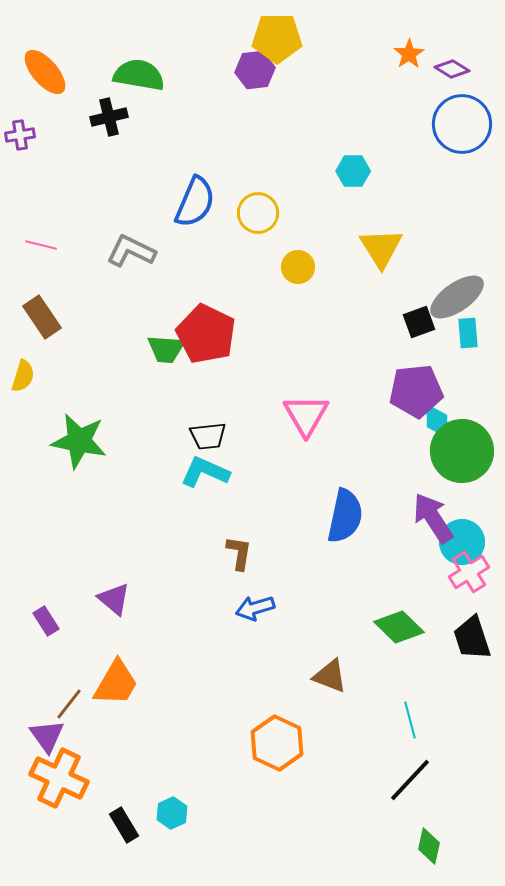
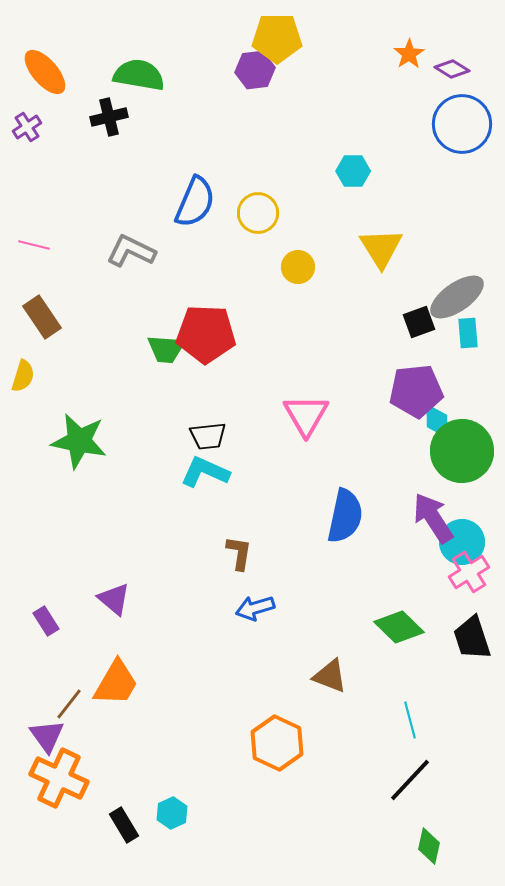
purple cross at (20, 135): moved 7 px right, 8 px up; rotated 24 degrees counterclockwise
pink line at (41, 245): moved 7 px left
red pentagon at (206, 334): rotated 24 degrees counterclockwise
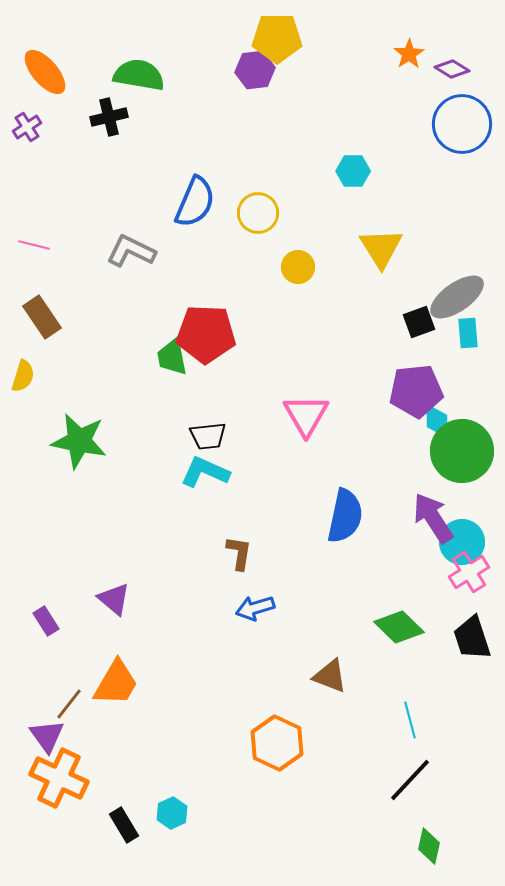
green trapezoid at (166, 349): moved 6 px right, 8 px down; rotated 75 degrees clockwise
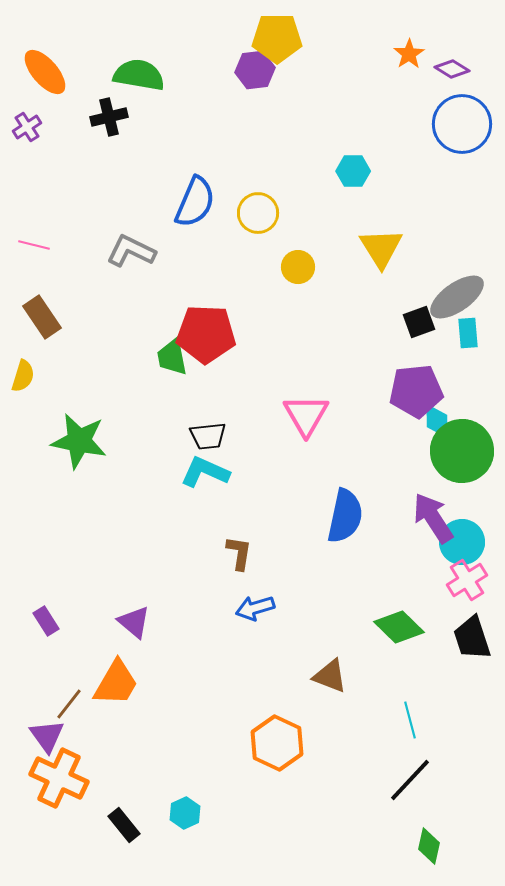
pink cross at (469, 572): moved 2 px left, 8 px down
purple triangle at (114, 599): moved 20 px right, 23 px down
cyan hexagon at (172, 813): moved 13 px right
black rectangle at (124, 825): rotated 8 degrees counterclockwise
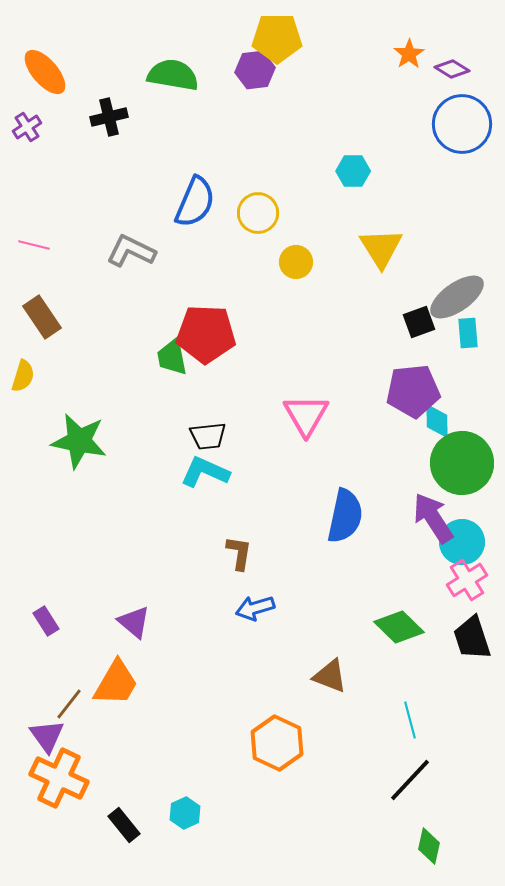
green semicircle at (139, 75): moved 34 px right
yellow circle at (298, 267): moved 2 px left, 5 px up
purple pentagon at (416, 391): moved 3 px left
green circle at (462, 451): moved 12 px down
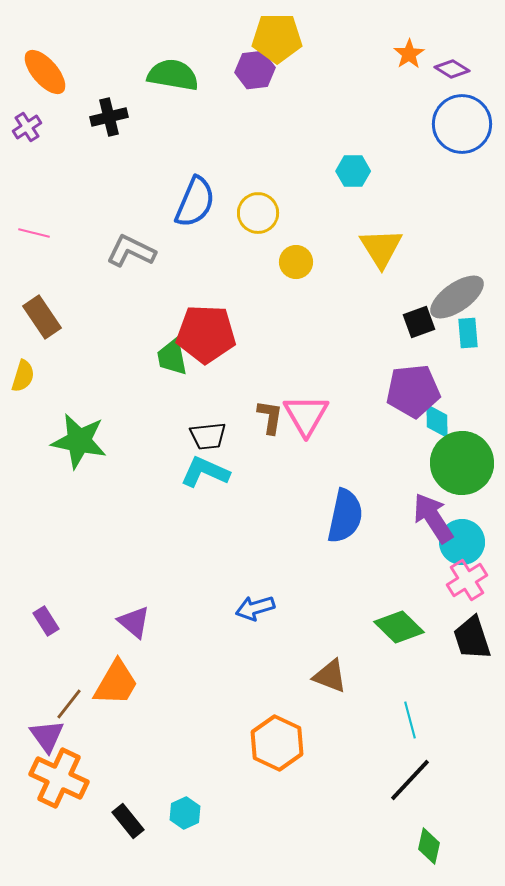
pink line at (34, 245): moved 12 px up
brown L-shape at (239, 553): moved 31 px right, 136 px up
black rectangle at (124, 825): moved 4 px right, 4 px up
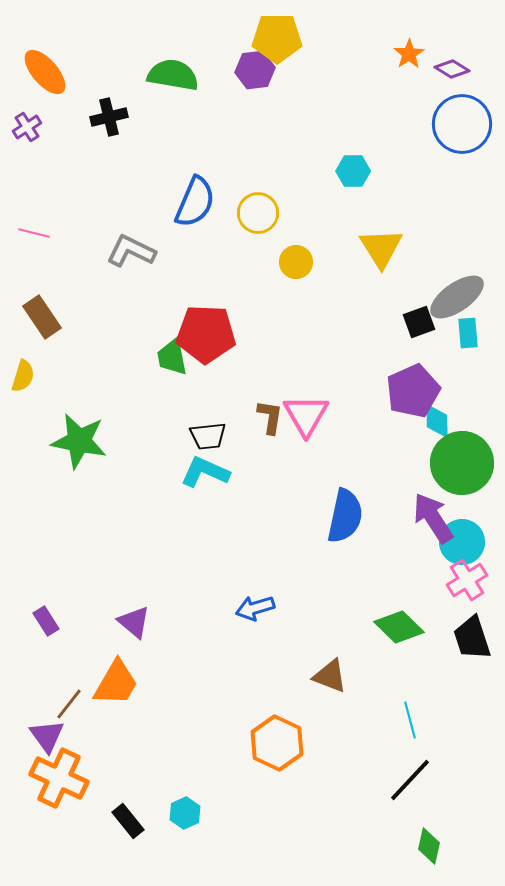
purple pentagon at (413, 391): rotated 18 degrees counterclockwise
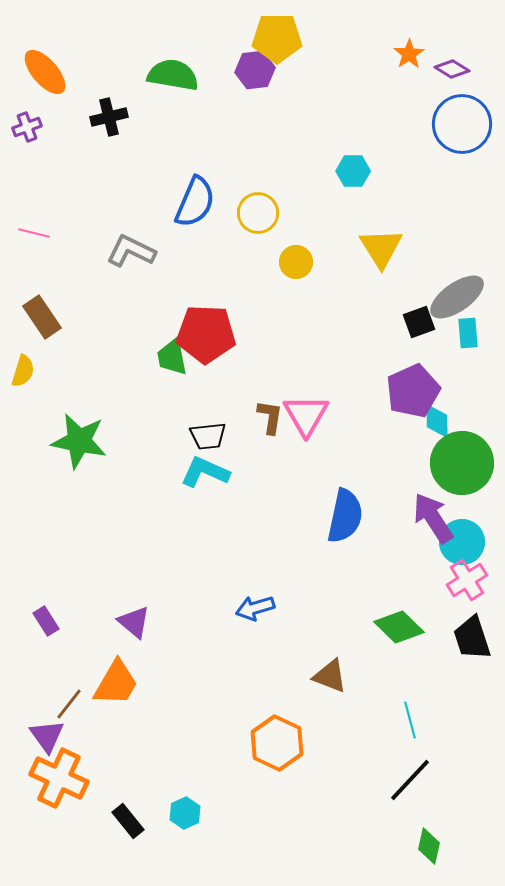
purple cross at (27, 127): rotated 12 degrees clockwise
yellow semicircle at (23, 376): moved 5 px up
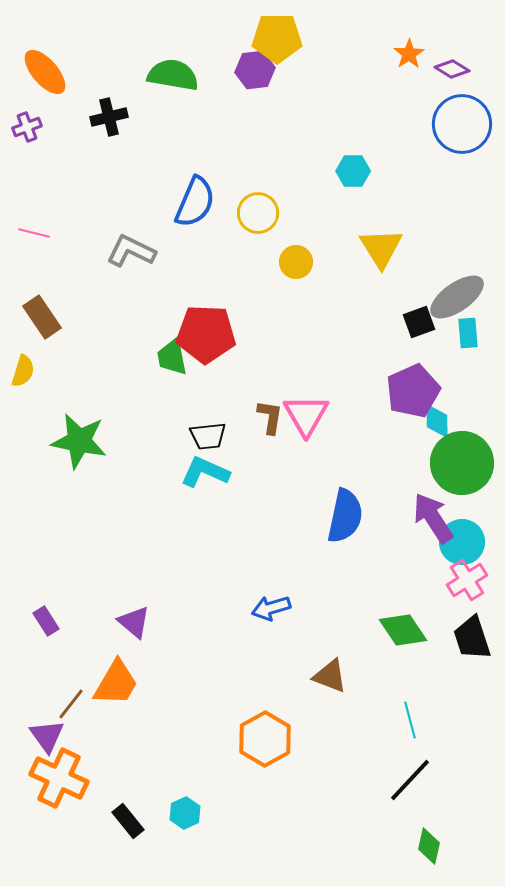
blue arrow at (255, 608): moved 16 px right
green diamond at (399, 627): moved 4 px right, 3 px down; rotated 12 degrees clockwise
brown line at (69, 704): moved 2 px right
orange hexagon at (277, 743): moved 12 px left, 4 px up; rotated 6 degrees clockwise
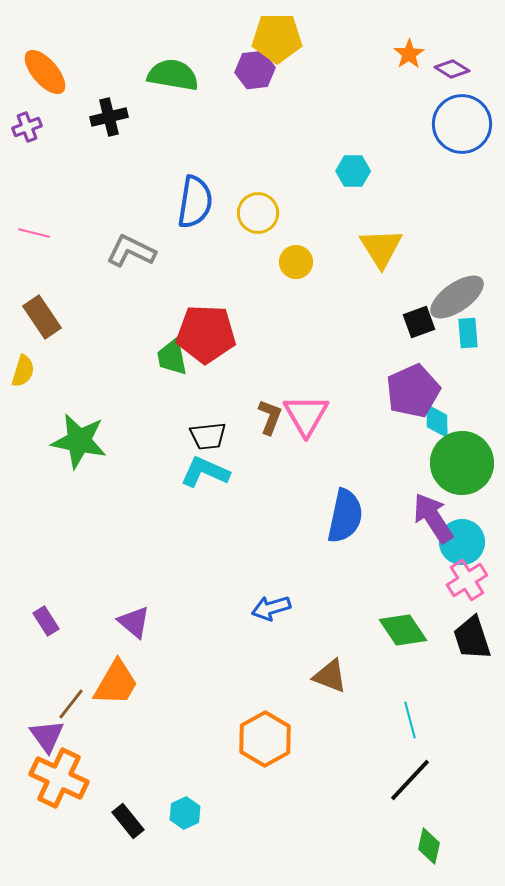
blue semicircle at (195, 202): rotated 14 degrees counterclockwise
brown L-shape at (270, 417): rotated 12 degrees clockwise
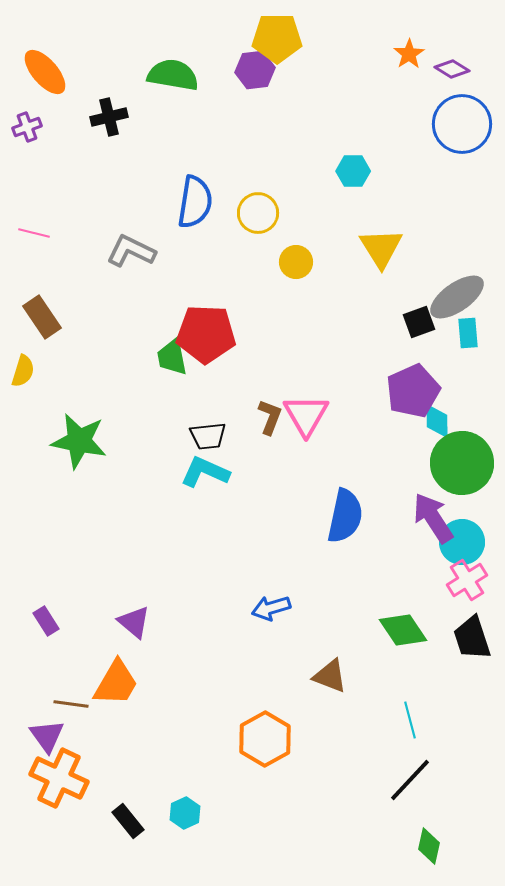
brown line at (71, 704): rotated 60 degrees clockwise
